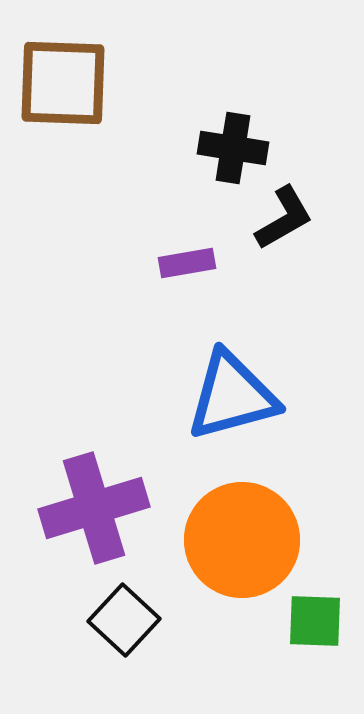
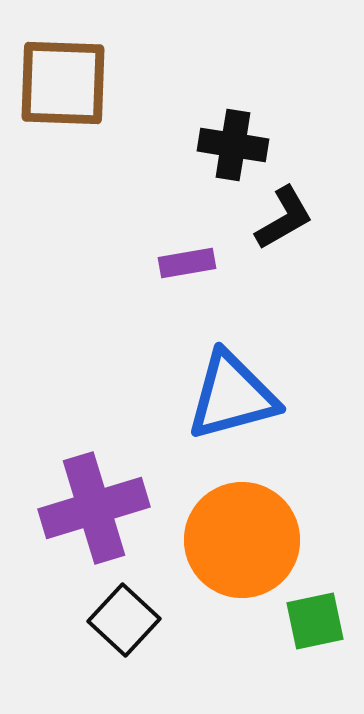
black cross: moved 3 px up
green square: rotated 14 degrees counterclockwise
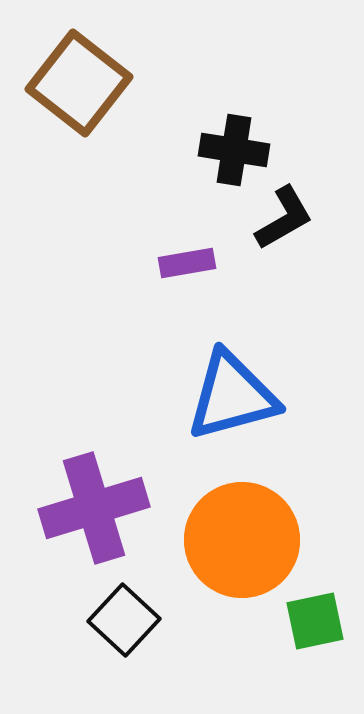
brown square: moved 16 px right; rotated 36 degrees clockwise
black cross: moved 1 px right, 5 px down
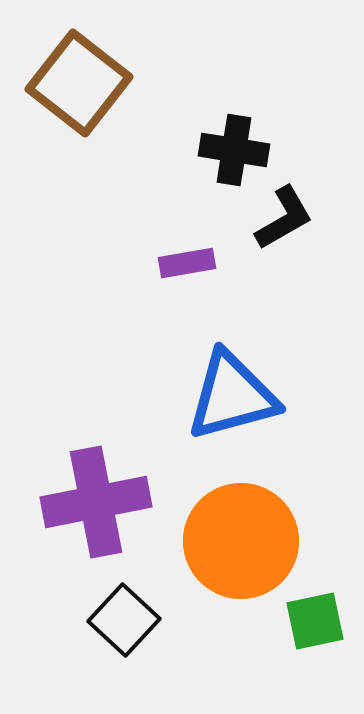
purple cross: moved 2 px right, 6 px up; rotated 6 degrees clockwise
orange circle: moved 1 px left, 1 px down
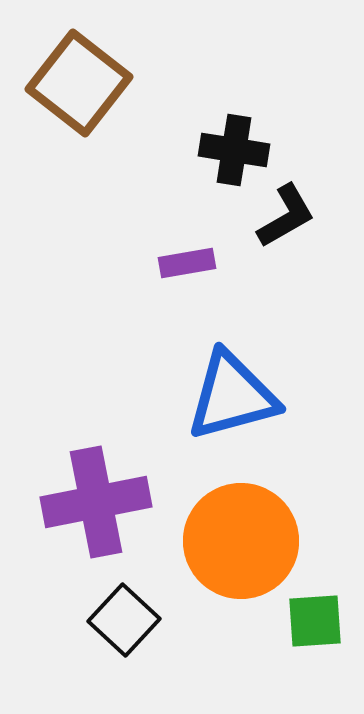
black L-shape: moved 2 px right, 2 px up
green square: rotated 8 degrees clockwise
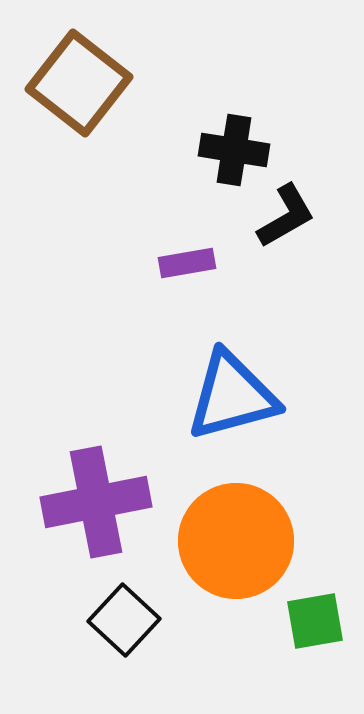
orange circle: moved 5 px left
green square: rotated 6 degrees counterclockwise
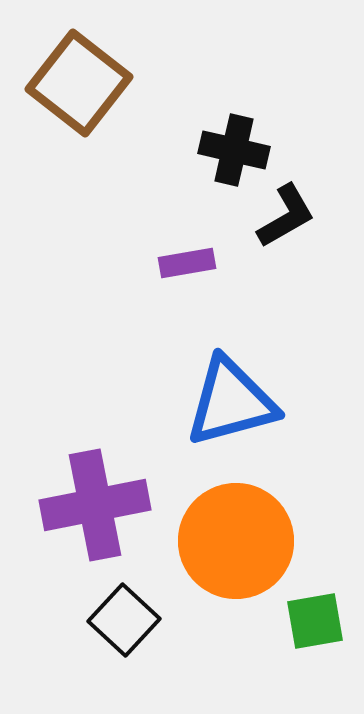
black cross: rotated 4 degrees clockwise
blue triangle: moved 1 px left, 6 px down
purple cross: moved 1 px left, 3 px down
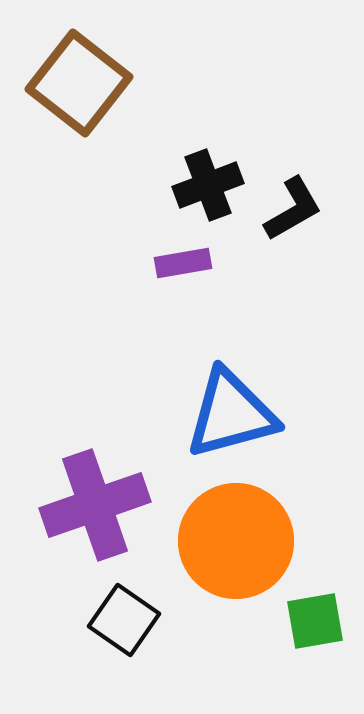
black cross: moved 26 px left, 35 px down; rotated 34 degrees counterclockwise
black L-shape: moved 7 px right, 7 px up
purple rectangle: moved 4 px left
blue triangle: moved 12 px down
purple cross: rotated 8 degrees counterclockwise
black square: rotated 8 degrees counterclockwise
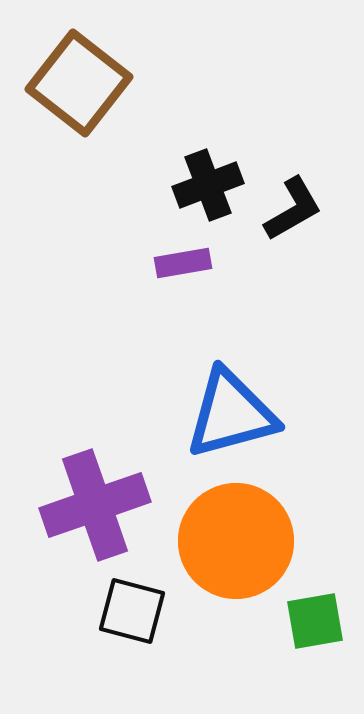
black square: moved 8 px right, 9 px up; rotated 20 degrees counterclockwise
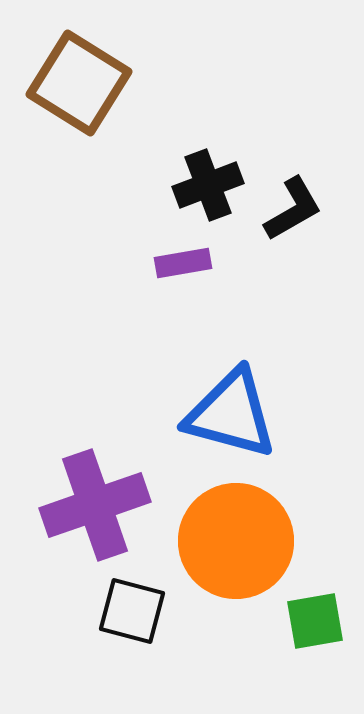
brown square: rotated 6 degrees counterclockwise
blue triangle: rotated 30 degrees clockwise
